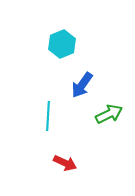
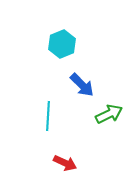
blue arrow: rotated 80 degrees counterclockwise
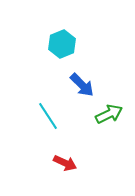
cyan line: rotated 36 degrees counterclockwise
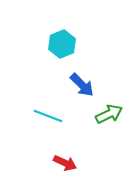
cyan line: rotated 36 degrees counterclockwise
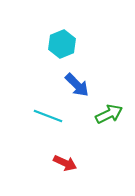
blue arrow: moved 5 px left
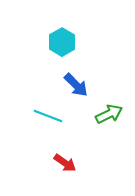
cyan hexagon: moved 2 px up; rotated 8 degrees counterclockwise
blue arrow: moved 1 px left
red arrow: rotated 10 degrees clockwise
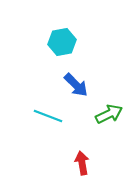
cyan hexagon: rotated 20 degrees clockwise
red arrow: moved 17 px right; rotated 135 degrees counterclockwise
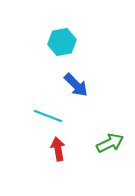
green arrow: moved 1 px right, 29 px down
red arrow: moved 24 px left, 14 px up
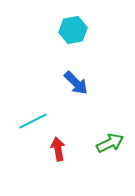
cyan hexagon: moved 11 px right, 12 px up
blue arrow: moved 2 px up
cyan line: moved 15 px left, 5 px down; rotated 48 degrees counterclockwise
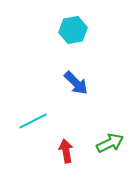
red arrow: moved 8 px right, 2 px down
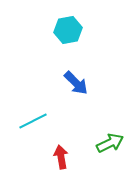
cyan hexagon: moved 5 px left
red arrow: moved 5 px left, 6 px down
